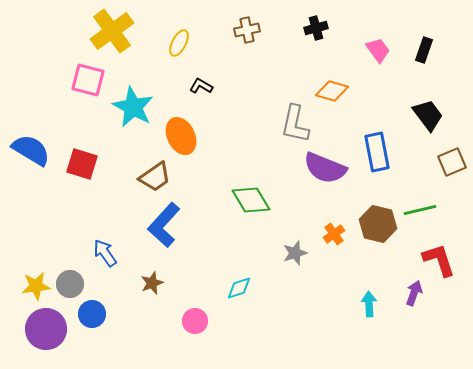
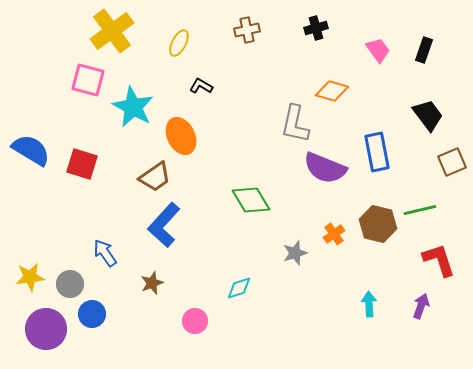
yellow star: moved 6 px left, 9 px up
purple arrow: moved 7 px right, 13 px down
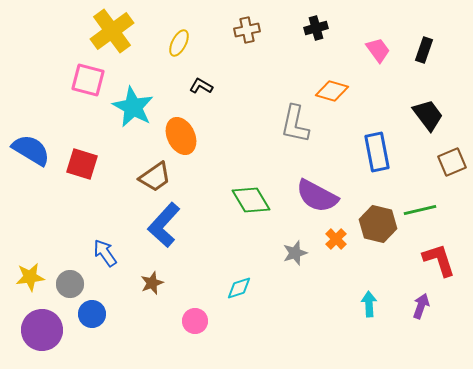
purple semicircle: moved 8 px left, 28 px down; rotated 6 degrees clockwise
orange cross: moved 2 px right, 5 px down; rotated 10 degrees counterclockwise
purple circle: moved 4 px left, 1 px down
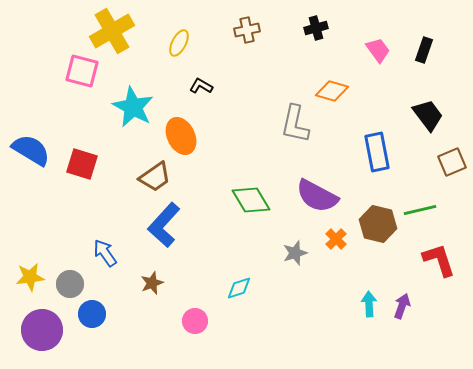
yellow cross: rotated 6 degrees clockwise
pink square: moved 6 px left, 9 px up
purple arrow: moved 19 px left
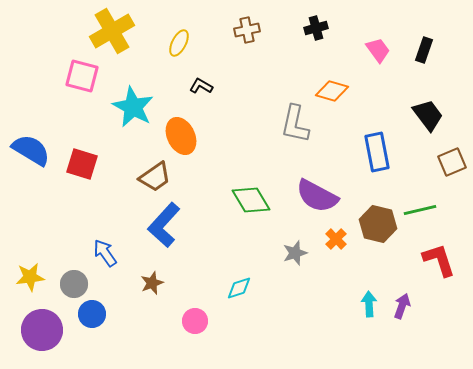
pink square: moved 5 px down
gray circle: moved 4 px right
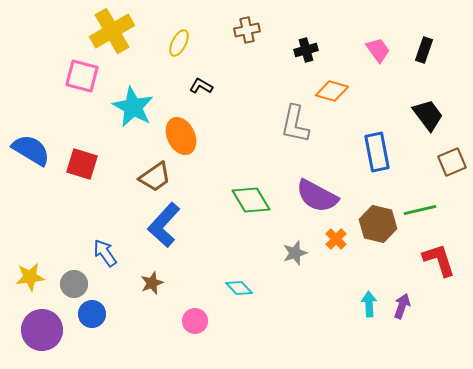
black cross: moved 10 px left, 22 px down
cyan diamond: rotated 64 degrees clockwise
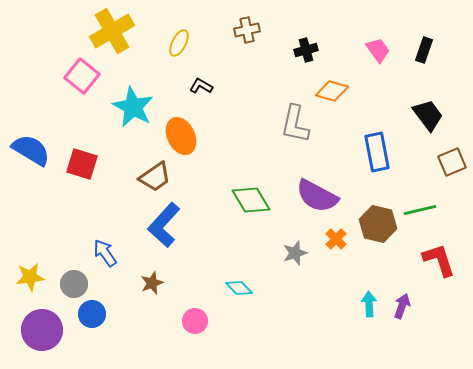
pink square: rotated 24 degrees clockwise
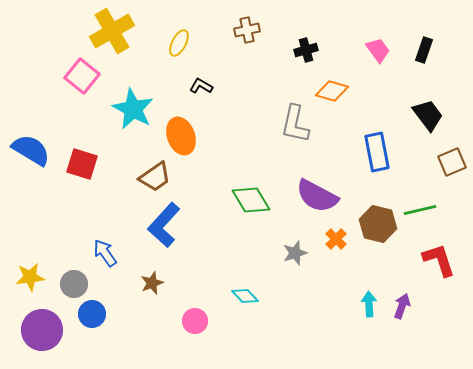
cyan star: moved 2 px down
orange ellipse: rotated 6 degrees clockwise
cyan diamond: moved 6 px right, 8 px down
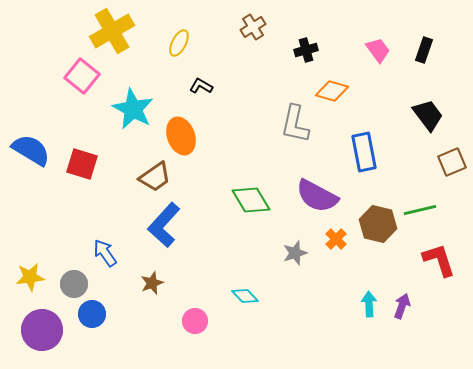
brown cross: moved 6 px right, 3 px up; rotated 20 degrees counterclockwise
blue rectangle: moved 13 px left
